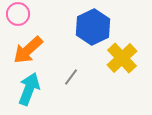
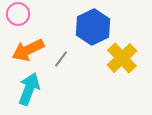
orange arrow: rotated 16 degrees clockwise
gray line: moved 10 px left, 18 px up
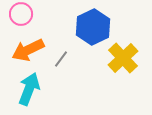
pink circle: moved 3 px right
yellow cross: moved 1 px right
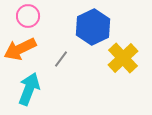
pink circle: moved 7 px right, 2 px down
orange arrow: moved 8 px left, 1 px up
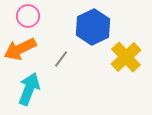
yellow cross: moved 3 px right, 1 px up
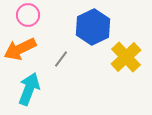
pink circle: moved 1 px up
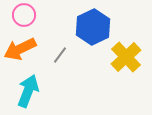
pink circle: moved 4 px left
gray line: moved 1 px left, 4 px up
cyan arrow: moved 1 px left, 2 px down
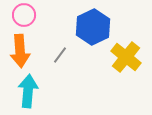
orange arrow: moved 2 px down; rotated 68 degrees counterclockwise
yellow cross: rotated 8 degrees counterclockwise
cyan arrow: rotated 16 degrees counterclockwise
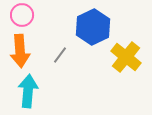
pink circle: moved 2 px left
